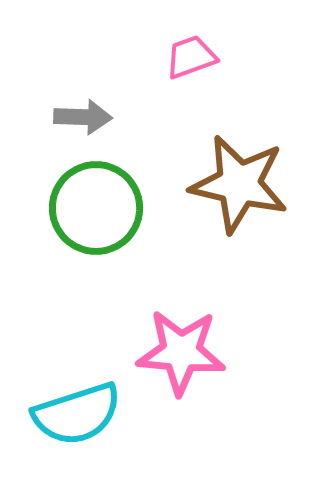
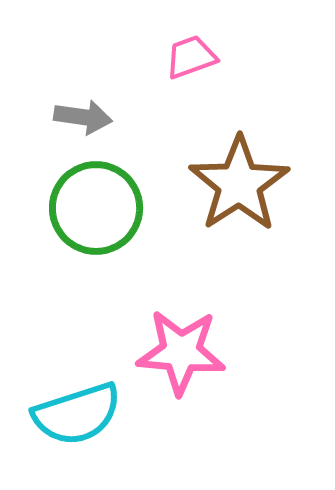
gray arrow: rotated 6 degrees clockwise
brown star: rotated 26 degrees clockwise
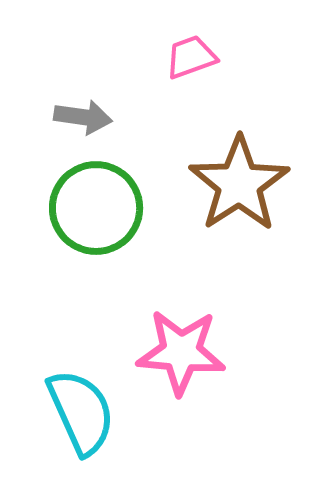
cyan semicircle: moved 4 px right, 2 px up; rotated 96 degrees counterclockwise
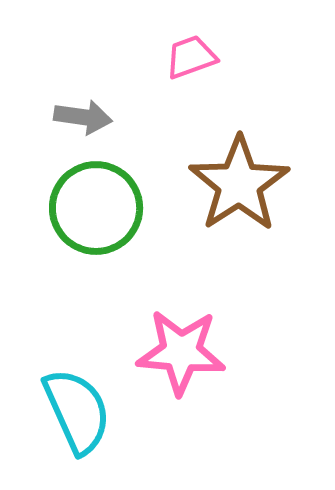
cyan semicircle: moved 4 px left, 1 px up
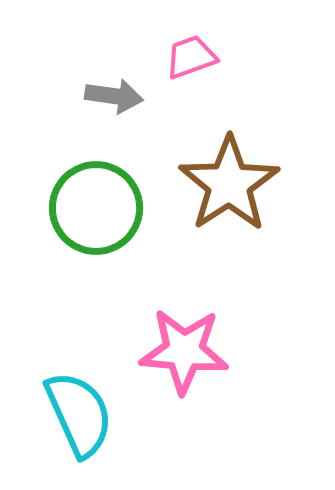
gray arrow: moved 31 px right, 21 px up
brown star: moved 10 px left
pink star: moved 3 px right, 1 px up
cyan semicircle: moved 2 px right, 3 px down
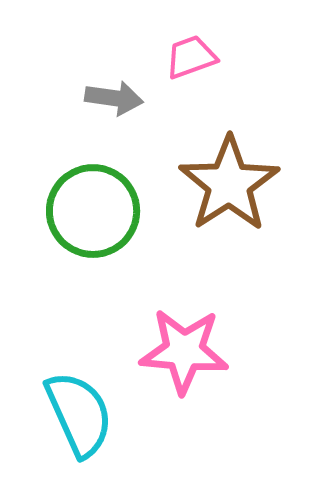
gray arrow: moved 2 px down
green circle: moved 3 px left, 3 px down
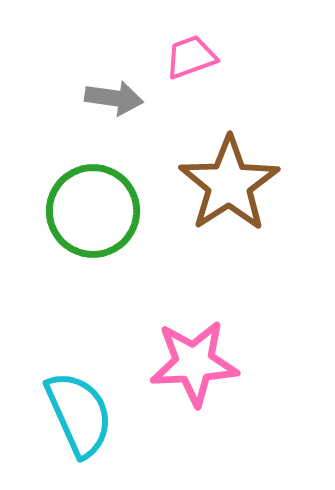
pink star: moved 10 px right, 12 px down; rotated 8 degrees counterclockwise
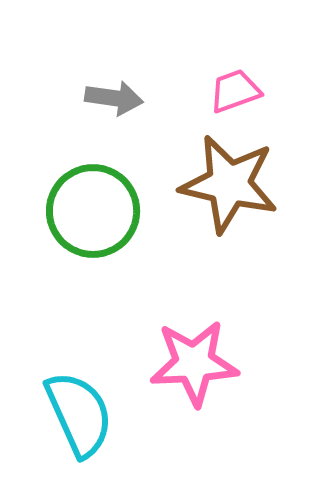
pink trapezoid: moved 44 px right, 34 px down
brown star: rotated 26 degrees counterclockwise
